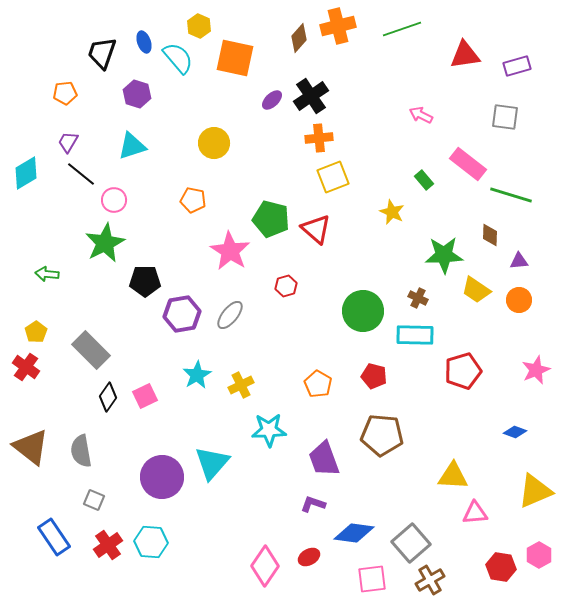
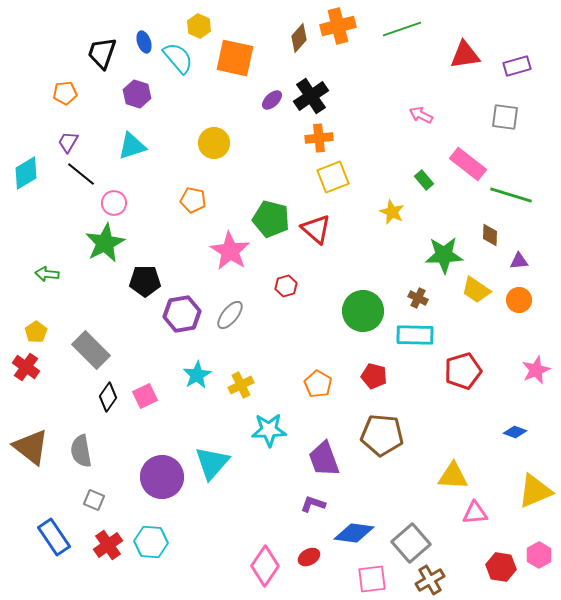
pink circle at (114, 200): moved 3 px down
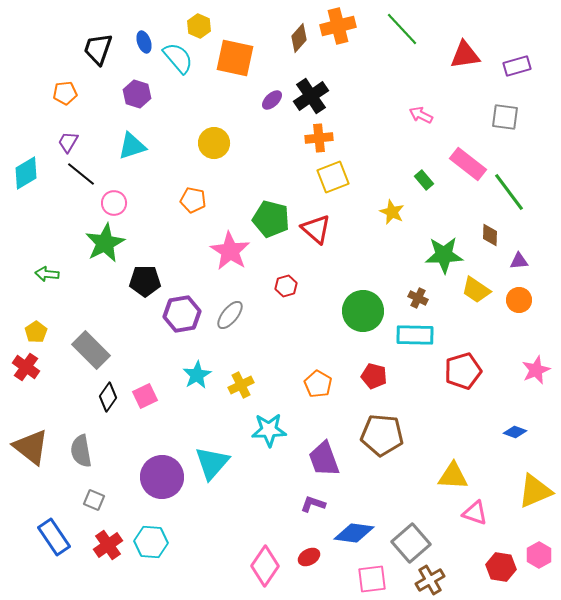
green line at (402, 29): rotated 66 degrees clockwise
black trapezoid at (102, 53): moved 4 px left, 4 px up
green line at (511, 195): moved 2 px left, 3 px up; rotated 36 degrees clockwise
pink triangle at (475, 513): rotated 24 degrees clockwise
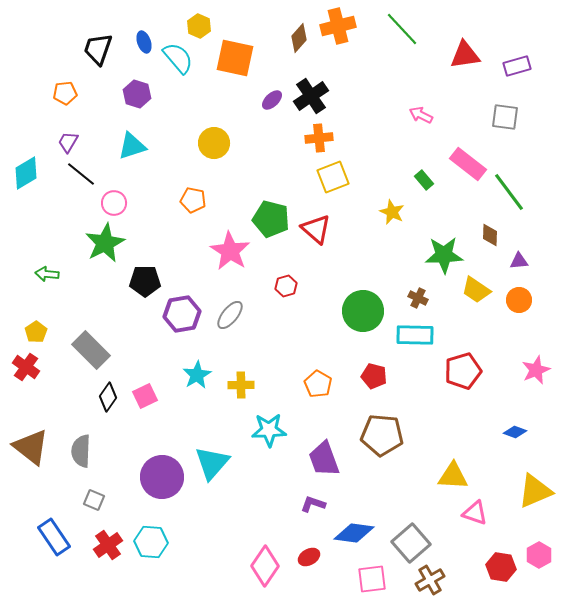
yellow cross at (241, 385): rotated 25 degrees clockwise
gray semicircle at (81, 451): rotated 12 degrees clockwise
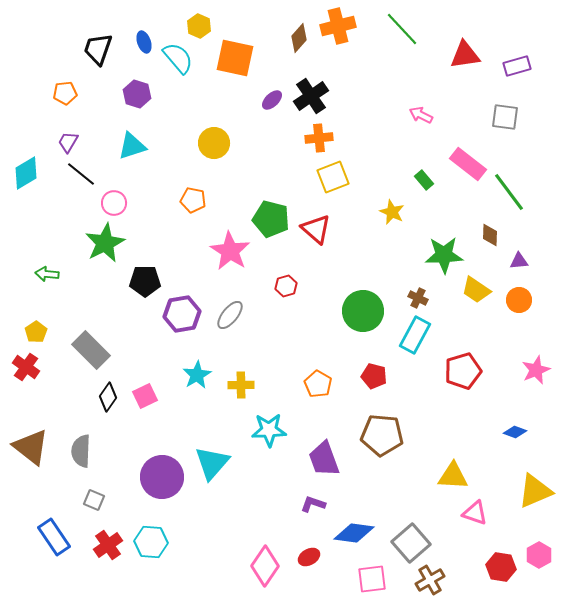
cyan rectangle at (415, 335): rotated 63 degrees counterclockwise
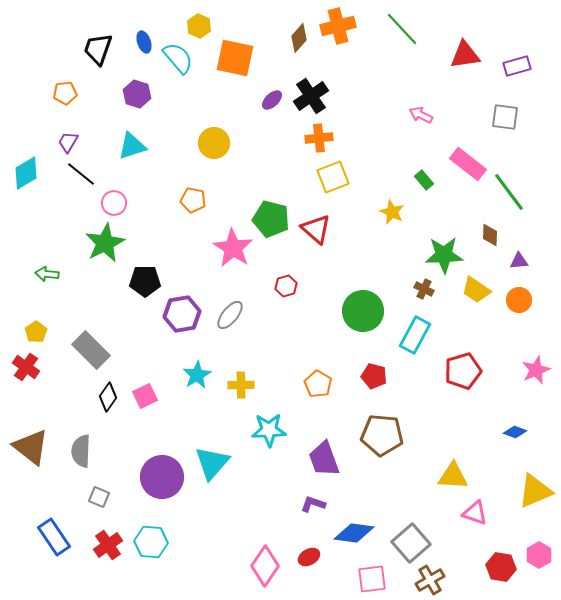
pink star at (230, 251): moved 3 px right, 3 px up
brown cross at (418, 298): moved 6 px right, 9 px up
gray square at (94, 500): moved 5 px right, 3 px up
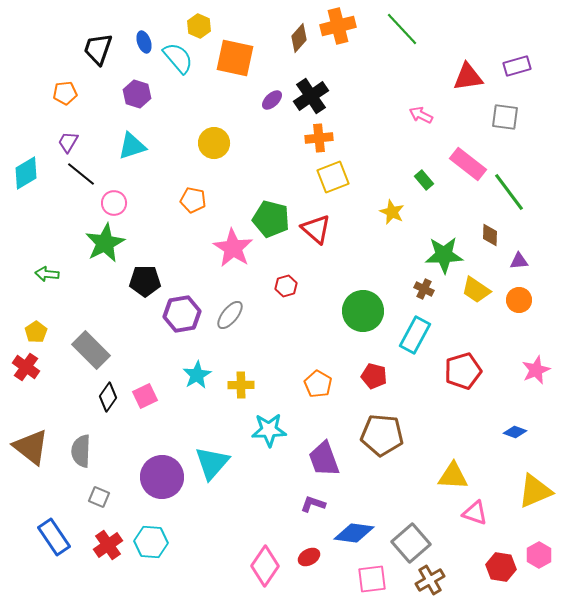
red triangle at (465, 55): moved 3 px right, 22 px down
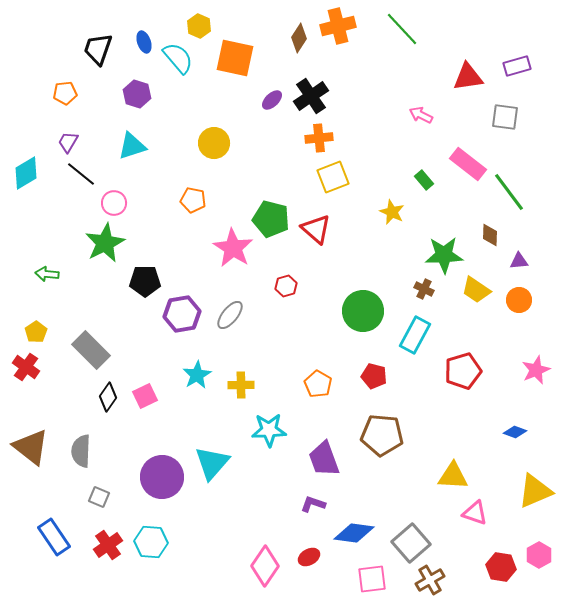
brown diamond at (299, 38): rotated 8 degrees counterclockwise
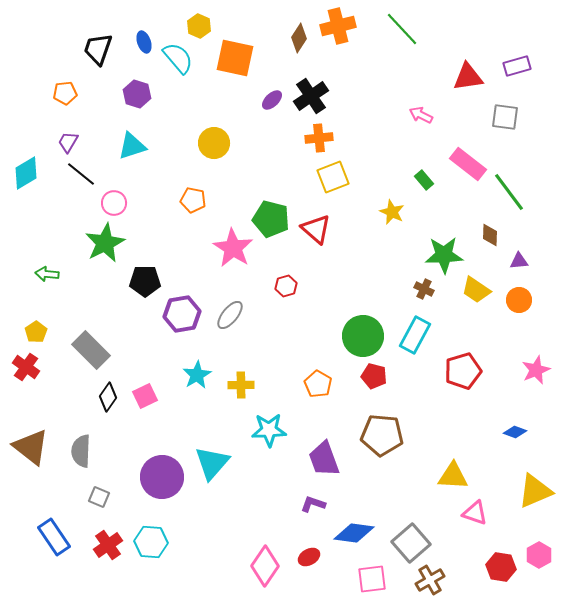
green circle at (363, 311): moved 25 px down
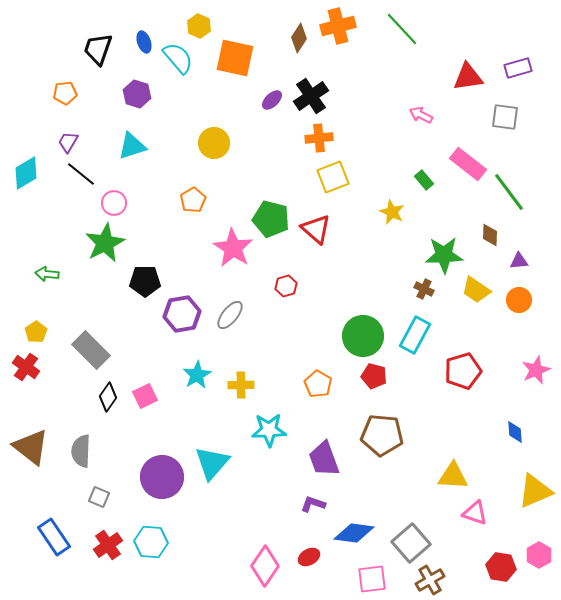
purple rectangle at (517, 66): moved 1 px right, 2 px down
orange pentagon at (193, 200): rotated 30 degrees clockwise
blue diamond at (515, 432): rotated 65 degrees clockwise
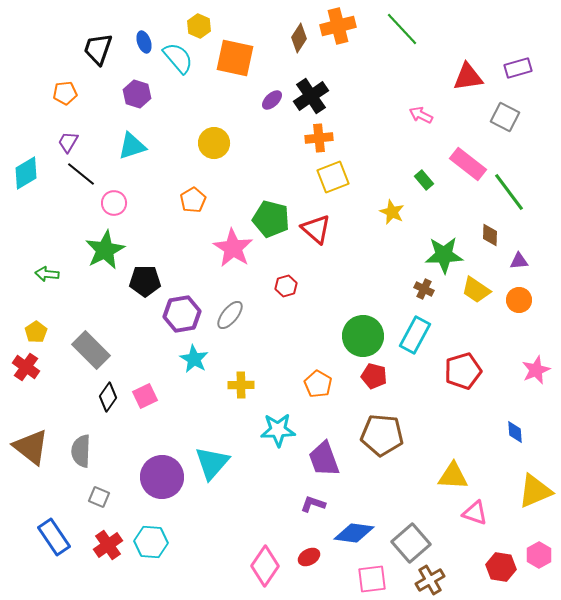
gray square at (505, 117): rotated 20 degrees clockwise
green star at (105, 243): moved 7 px down
cyan star at (197, 375): moved 3 px left, 16 px up; rotated 12 degrees counterclockwise
cyan star at (269, 430): moved 9 px right
